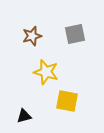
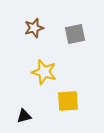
brown star: moved 2 px right, 8 px up
yellow star: moved 2 px left
yellow square: moved 1 px right; rotated 15 degrees counterclockwise
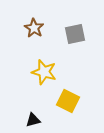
brown star: rotated 24 degrees counterclockwise
yellow square: rotated 30 degrees clockwise
black triangle: moved 9 px right, 4 px down
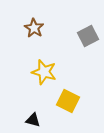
gray square: moved 13 px right, 2 px down; rotated 15 degrees counterclockwise
black triangle: rotated 28 degrees clockwise
